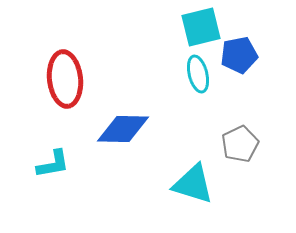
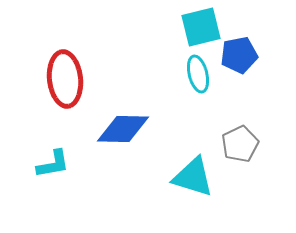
cyan triangle: moved 7 px up
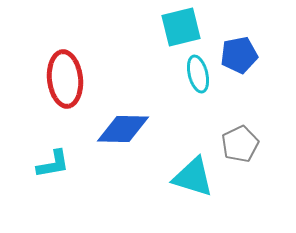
cyan square: moved 20 px left
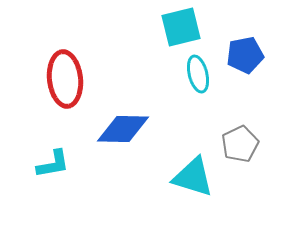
blue pentagon: moved 6 px right
